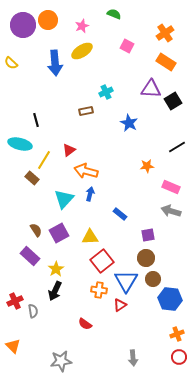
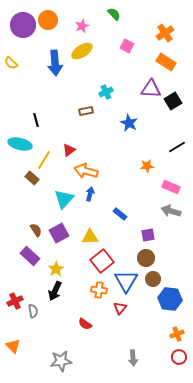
green semicircle at (114, 14): rotated 24 degrees clockwise
red triangle at (120, 305): moved 3 px down; rotated 16 degrees counterclockwise
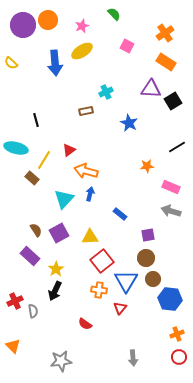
cyan ellipse at (20, 144): moved 4 px left, 4 px down
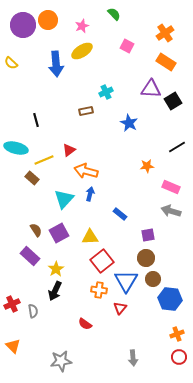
blue arrow at (55, 63): moved 1 px right, 1 px down
yellow line at (44, 160): rotated 36 degrees clockwise
red cross at (15, 301): moved 3 px left, 3 px down
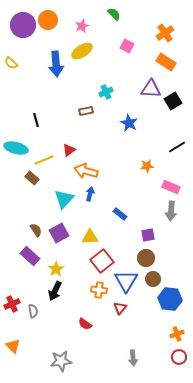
gray arrow at (171, 211): rotated 102 degrees counterclockwise
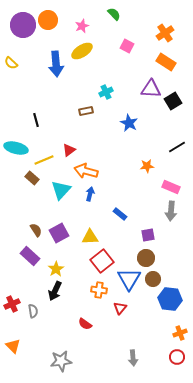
cyan triangle at (64, 199): moved 3 px left, 9 px up
blue triangle at (126, 281): moved 3 px right, 2 px up
orange cross at (177, 334): moved 3 px right, 1 px up
red circle at (179, 357): moved 2 px left
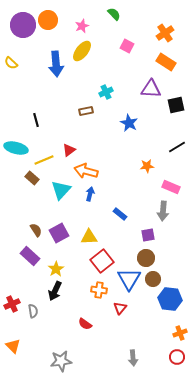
yellow ellipse at (82, 51): rotated 20 degrees counterclockwise
black square at (173, 101): moved 3 px right, 4 px down; rotated 18 degrees clockwise
gray arrow at (171, 211): moved 8 px left
yellow triangle at (90, 237): moved 1 px left
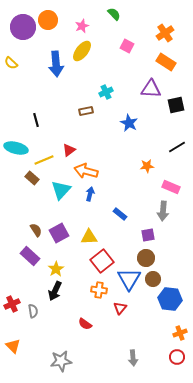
purple circle at (23, 25): moved 2 px down
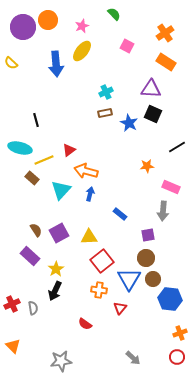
black square at (176, 105): moved 23 px left, 9 px down; rotated 36 degrees clockwise
brown rectangle at (86, 111): moved 19 px right, 2 px down
cyan ellipse at (16, 148): moved 4 px right
gray semicircle at (33, 311): moved 3 px up
gray arrow at (133, 358): rotated 42 degrees counterclockwise
